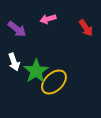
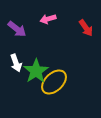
white arrow: moved 2 px right, 1 px down
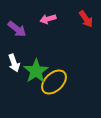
red arrow: moved 9 px up
white arrow: moved 2 px left
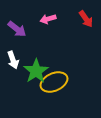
white arrow: moved 1 px left, 3 px up
yellow ellipse: rotated 20 degrees clockwise
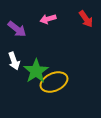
white arrow: moved 1 px right, 1 px down
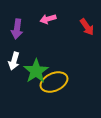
red arrow: moved 1 px right, 8 px down
purple arrow: rotated 60 degrees clockwise
white arrow: rotated 36 degrees clockwise
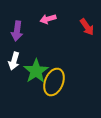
purple arrow: moved 2 px down
yellow ellipse: rotated 44 degrees counterclockwise
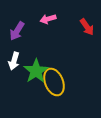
purple arrow: rotated 24 degrees clockwise
yellow ellipse: rotated 44 degrees counterclockwise
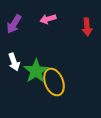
red arrow: rotated 30 degrees clockwise
purple arrow: moved 3 px left, 7 px up
white arrow: moved 1 px down; rotated 36 degrees counterclockwise
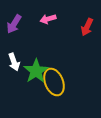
red arrow: rotated 30 degrees clockwise
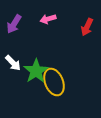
white arrow: moved 1 px left, 1 px down; rotated 24 degrees counterclockwise
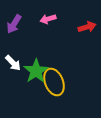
red arrow: rotated 132 degrees counterclockwise
